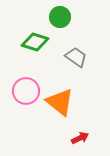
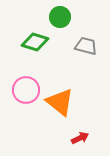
gray trapezoid: moved 10 px right, 11 px up; rotated 20 degrees counterclockwise
pink circle: moved 1 px up
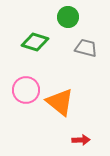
green circle: moved 8 px right
gray trapezoid: moved 2 px down
red arrow: moved 1 px right, 2 px down; rotated 24 degrees clockwise
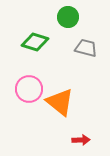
pink circle: moved 3 px right, 1 px up
